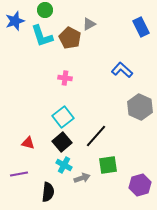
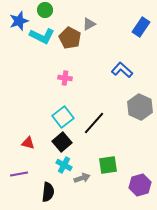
blue star: moved 4 px right
blue rectangle: rotated 60 degrees clockwise
cyan L-shape: rotated 45 degrees counterclockwise
black line: moved 2 px left, 13 px up
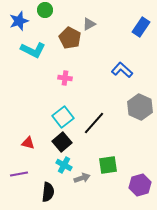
cyan L-shape: moved 9 px left, 14 px down
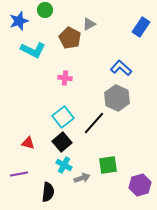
blue L-shape: moved 1 px left, 2 px up
gray hexagon: moved 23 px left, 9 px up
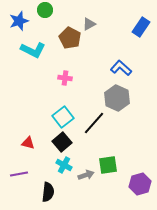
gray arrow: moved 4 px right, 3 px up
purple hexagon: moved 1 px up
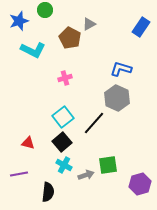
blue L-shape: moved 1 px down; rotated 25 degrees counterclockwise
pink cross: rotated 24 degrees counterclockwise
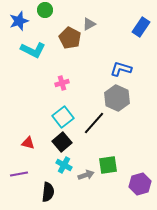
pink cross: moved 3 px left, 5 px down
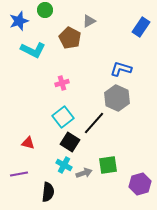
gray triangle: moved 3 px up
black square: moved 8 px right; rotated 18 degrees counterclockwise
gray arrow: moved 2 px left, 2 px up
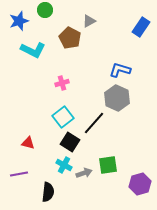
blue L-shape: moved 1 px left, 1 px down
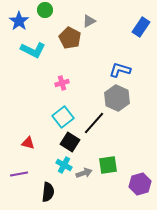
blue star: rotated 18 degrees counterclockwise
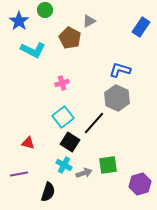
black semicircle: rotated 12 degrees clockwise
